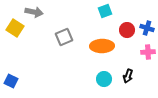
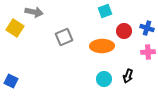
red circle: moved 3 px left, 1 px down
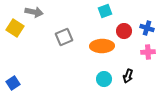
blue square: moved 2 px right, 2 px down; rotated 32 degrees clockwise
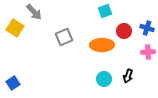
gray arrow: rotated 36 degrees clockwise
orange ellipse: moved 1 px up
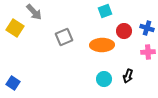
blue square: rotated 24 degrees counterclockwise
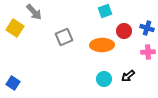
black arrow: rotated 32 degrees clockwise
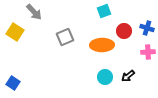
cyan square: moved 1 px left
yellow square: moved 4 px down
gray square: moved 1 px right
cyan circle: moved 1 px right, 2 px up
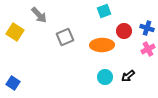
gray arrow: moved 5 px right, 3 px down
pink cross: moved 3 px up; rotated 24 degrees counterclockwise
